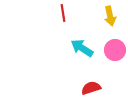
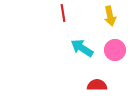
red semicircle: moved 6 px right, 3 px up; rotated 18 degrees clockwise
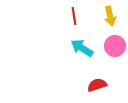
red line: moved 11 px right, 3 px down
pink circle: moved 4 px up
red semicircle: rotated 18 degrees counterclockwise
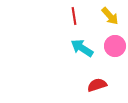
yellow arrow: rotated 30 degrees counterclockwise
